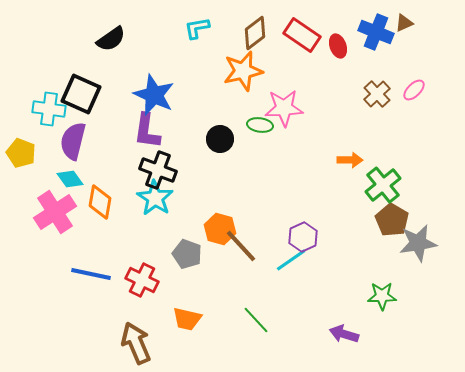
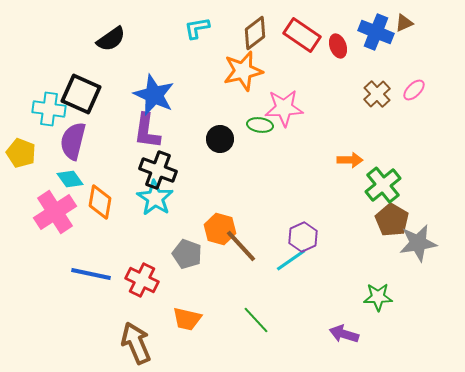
green star: moved 4 px left, 1 px down
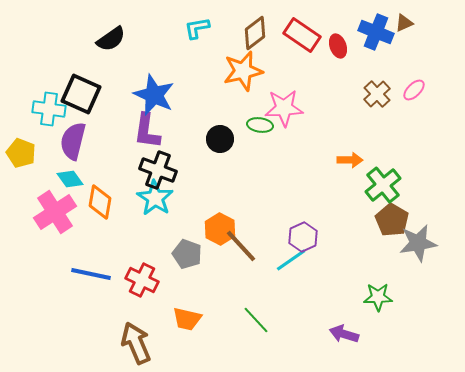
orange hexagon: rotated 12 degrees clockwise
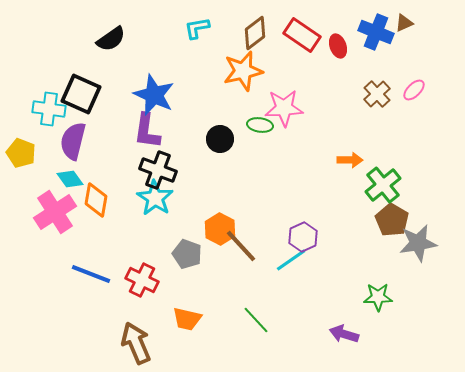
orange diamond: moved 4 px left, 2 px up
blue line: rotated 9 degrees clockwise
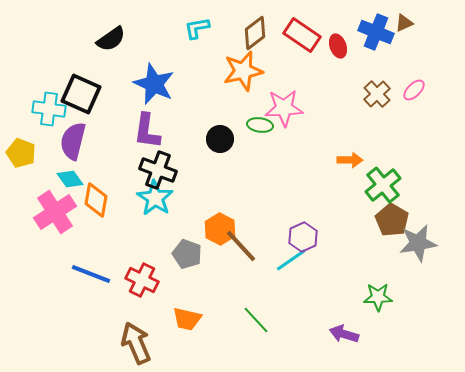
blue star: moved 11 px up
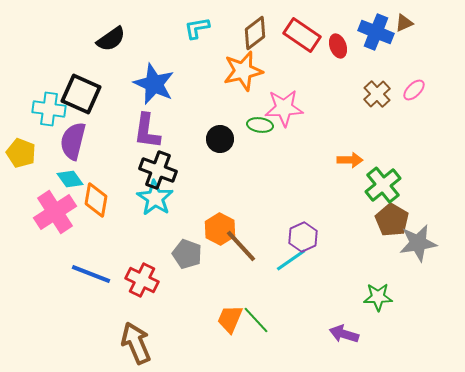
orange trapezoid: moved 43 px right; rotated 100 degrees clockwise
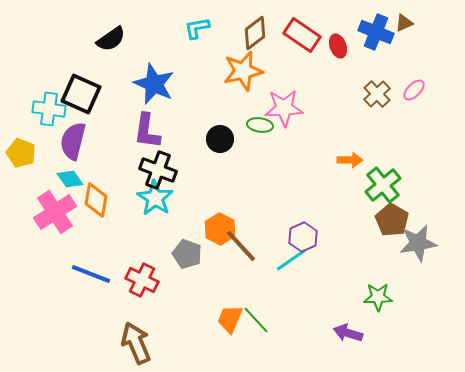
purple arrow: moved 4 px right, 1 px up
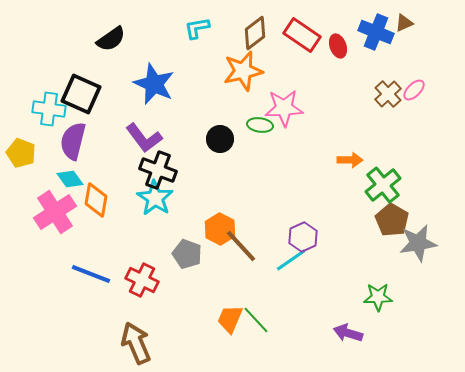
brown cross: moved 11 px right
purple L-shape: moved 3 px left, 7 px down; rotated 45 degrees counterclockwise
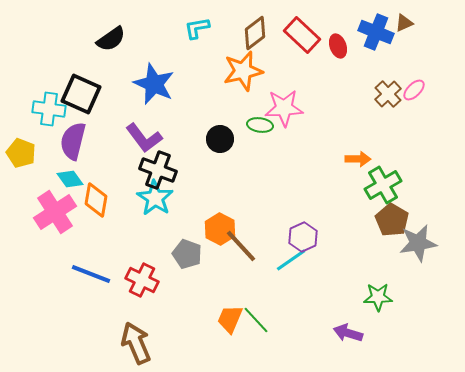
red rectangle: rotated 9 degrees clockwise
orange arrow: moved 8 px right, 1 px up
green cross: rotated 9 degrees clockwise
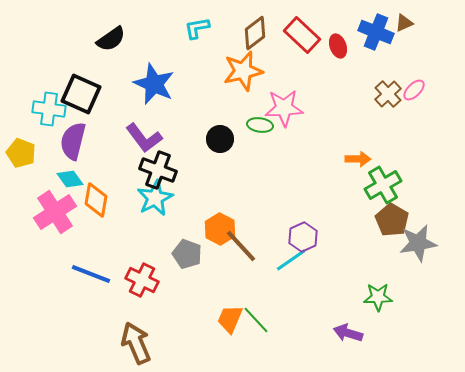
cyan star: rotated 12 degrees clockwise
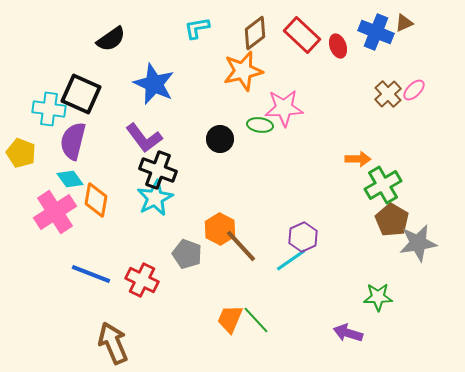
brown arrow: moved 23 px left
